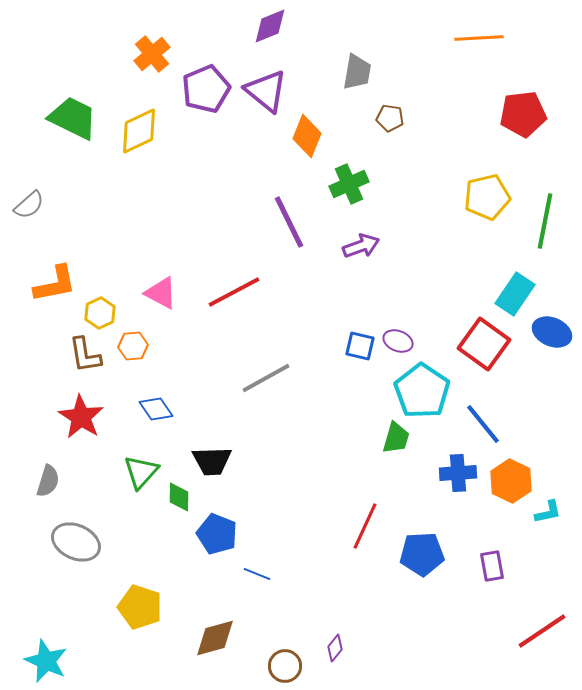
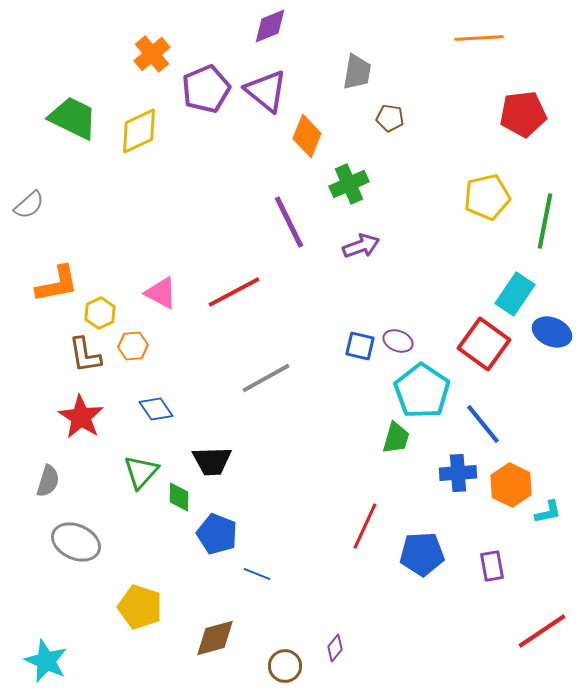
orange L-shape at (55, 284): moved 2 px right
orange hexagon at (511, 481): moved 4 px down
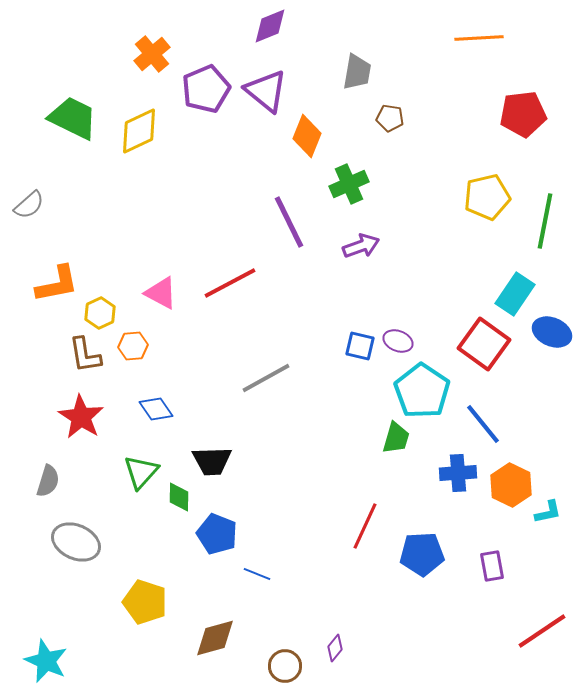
red line at (234, 292): moved 4 px left, 9 px up
yellow pentagon at (140, 607): moved 5 px right, 5 px up
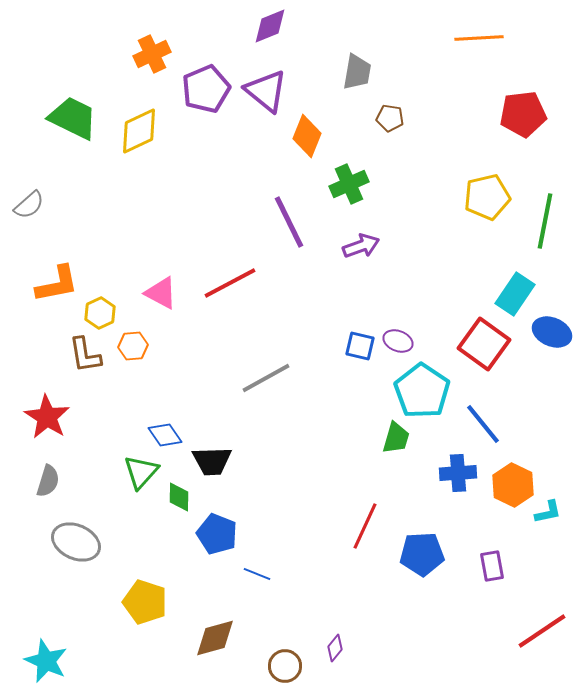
orange cross at (152, 54): rotated 15 degrees clockwise
blue diamond at (156, 409): moved 9 px right, 26 px down
red star at (81, 417): moved 34 px left
orange hexagon at (511, 485): moved 2 px right
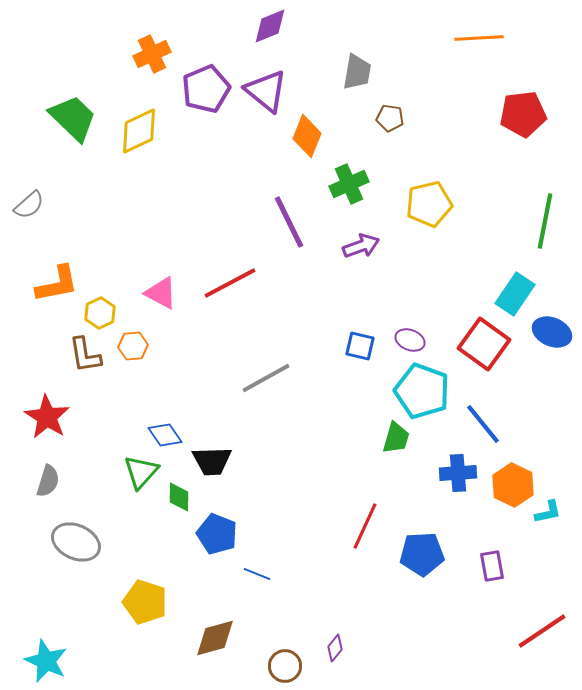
green trapezoid at (73, 118): rotated 18 degrees clockwise
yellow pentagon at (487, 197): moved 58 px left, 7 px down
purple ellipse at (398, 341): moved 12 px right, 1 px up
cyan pentagon at (422, 391): rotated 14 degrees counterclockwise
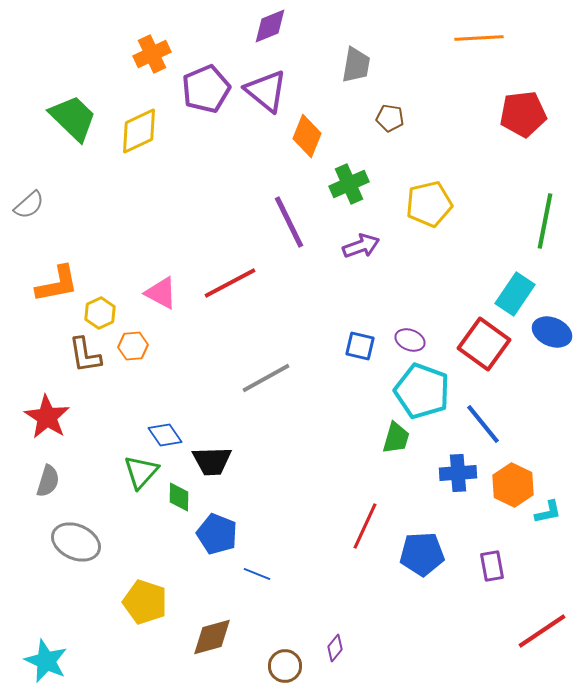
gray trapezoid at (357, 72): moved 1 px left, 7 px up
brown diamond at (215, 638): moved 3 px left, 1 px up
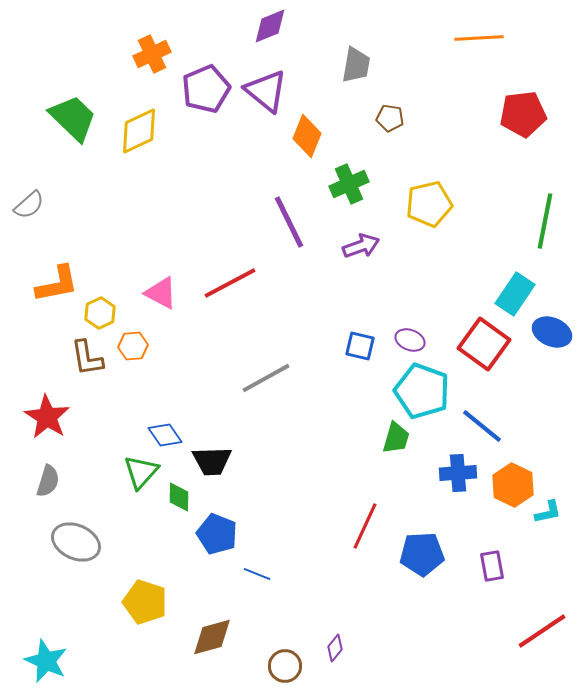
brown L-shape at (85, 355): moved 2 px right, 3 px down
blue line at (483, 424): moved 1 px left, 2 px down; rotated 12 degrees counterclockwise
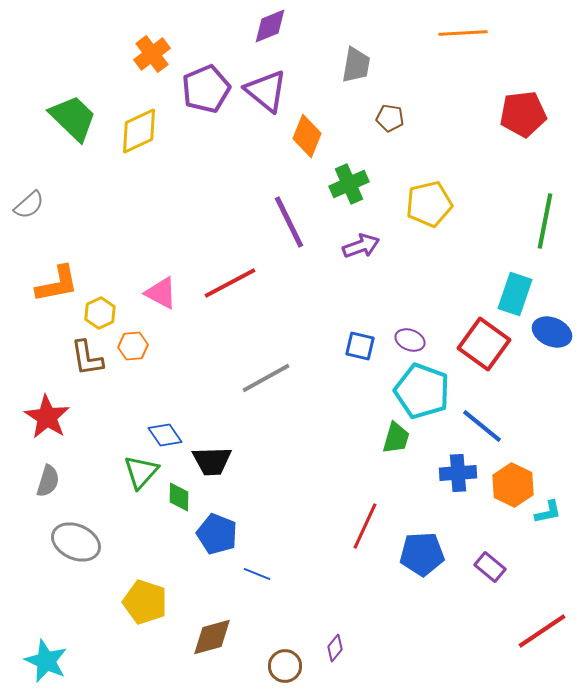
orange line at (479, 38): moved 16 px left, 5 px up
orange cross at (152, 54): rotated 12 degrees counterclockwise
cyan rectangle at (515, 294): rotated 15 degrees counterclockwise
purple rectangle at (492, 566): moved 2 px left, 1 px down; rotated 40 degrees counterclockwise
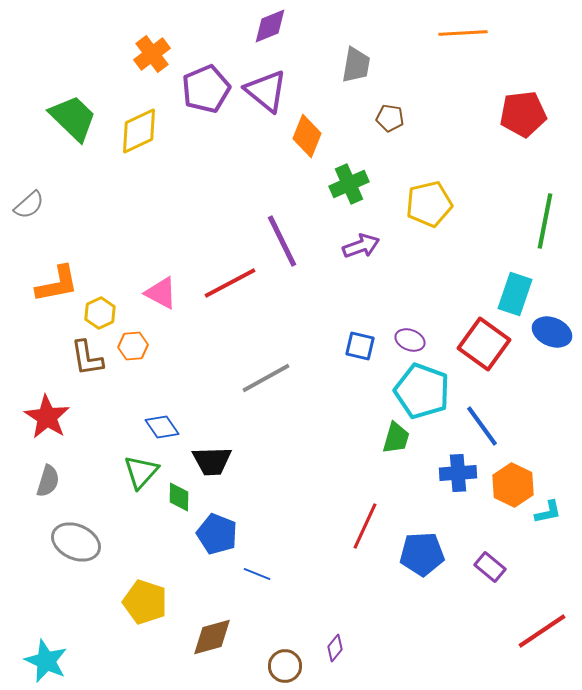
purple line at (289, 222): moved 7 px left, 19 px down
blue line at (482, 426): rotated 15 degrees clockwise
blue diamond at (165, 435): moved 3 px left, 8 px up
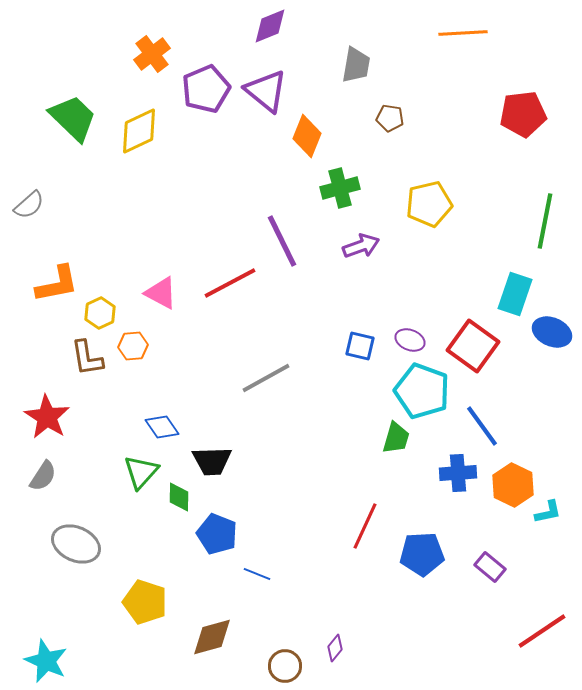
green cross at (349, 184): moved 9 px left, 4 px down; rotated 9 degrees clockwise
red square at (484, 344): moved 11 px left, 2 px down
gray semicircle at (48, 481): moved 5 px left, 5 px up; rotated 16 degrees clockwise
gray ellipse at (76, 542): moved 2 px down
